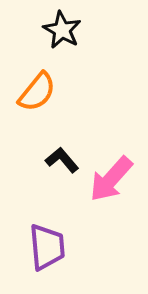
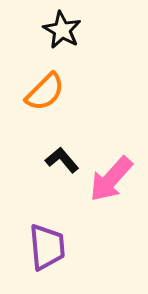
orange semicircle: moved 8 px right; rotated 6 degrees clockwise
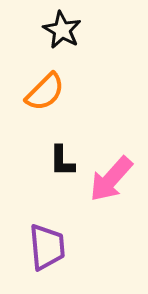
black L-shape: moved 1 px down; rotated 140 degrees counterclockwise
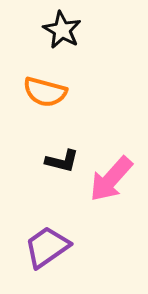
orange semicircle: rotated 60 degrees clockwise
black L-shape: rotated 76 degrees counterclockwise
purple trapezoid: rotated 120 degrees counterclockwise
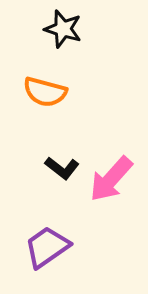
black star: moved 1 px right, 1 px up; rotated 12 degrees counterclockwise
black L-shape: moved 7 px down; rotated 24 degrees clockwise
